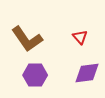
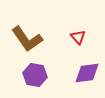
red triangle: moved 2 px left
purple hexagon: rotated 10 degrees clockwise
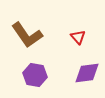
brown L-shape: moved 4 px up
